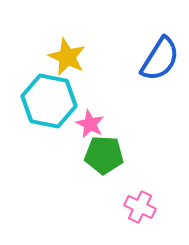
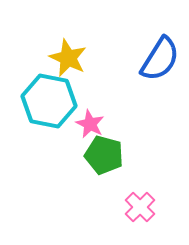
yellow star: moved 1 px right, 1 px down
green pentagon: rotated 12 degrees clockwise
pink cross: rotated 20 degrees clockwise
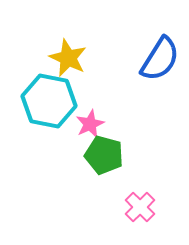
pink star: rotated 20 degrees clockwise
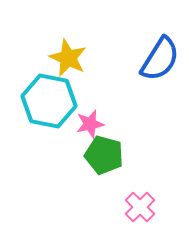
pink star: rotated 12 degrees clockwise
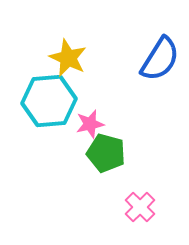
cyan hexagon: rotated 16 degrees counterclockwise
green pentagon: moved 2 px right, 2 px up
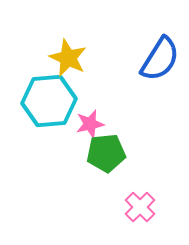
green pentagon: rotated 21 degrees counterclockwise
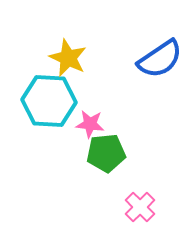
blue semicircle: rotated 24 degrees clockwise
cyan hexagon: rotated 8 degrees clockwise
pink star: rotated 20 degrees clockwise
